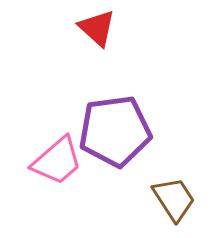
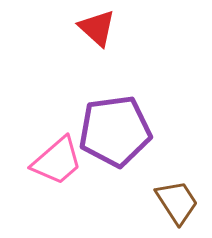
brown trapezoid: moved 3 px right, 3 px down
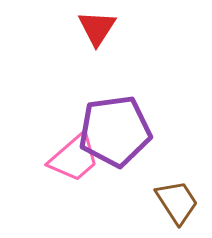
red triangle: rotated 21 degrees clockwise
pink trapezoid: moved 17 px right, 3 px up
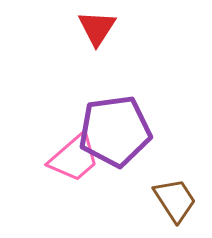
brown trapezoid: moved 2 px left, 2 px up
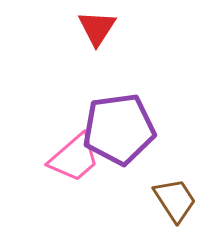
purple pentagon: moved 4 px right, 2 px up
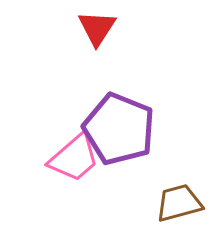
purple pentagon: rotated 30 degrees clockwise
brown trapezoid: moved 4 px right, 3 px down; rotated 72 degrees counterclockwise
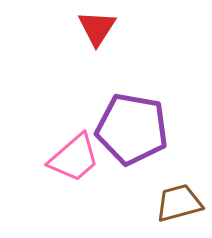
purple pentagon: moved 13 px right; rotated 12 degrees counterclockwise
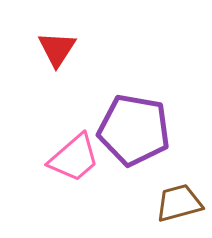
red triangle: moved 40 px left, 21 px down
purple pentagon: moved 2 px right, 1 px down
